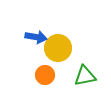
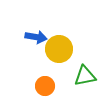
yellow circle: moved 1 px right, 1 px down
orange circle: moved 11 px down
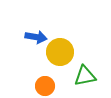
yellow circle: moved 1 px right, 3 px down
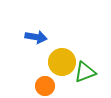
yellow circle: moved 2 px right, 10 px down
green triangle: moved 4 px up; rotated 10 degrees counterclockwise
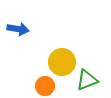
blue arrow: moved 18 px left, 8 px up
green triangle: moved 2 px right, 8 px down
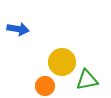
green triangle: rotated 10 degrees clockwise
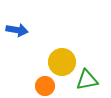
blue arrow: moved 1 px left, 1 px down
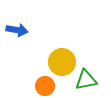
green triangle: moved 1 px left
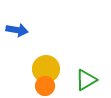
yellow circle: moved 16 px left, 7 px down
green triangle: rotated 20 degrees counterclockwise
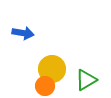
blue arrow: moved 6 px right, 3 px down
yellow circle: moved 6 px right
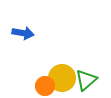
yellow circle: moved 10 px right, 9 px down
green triangle: rotated 10 degrees counterclockwise
